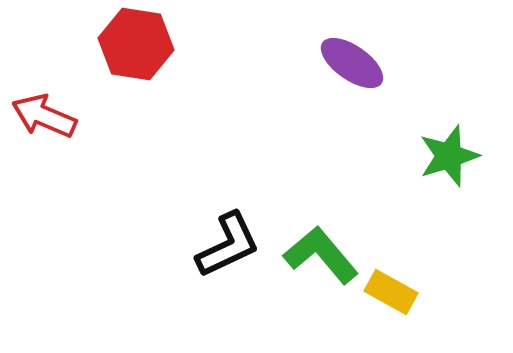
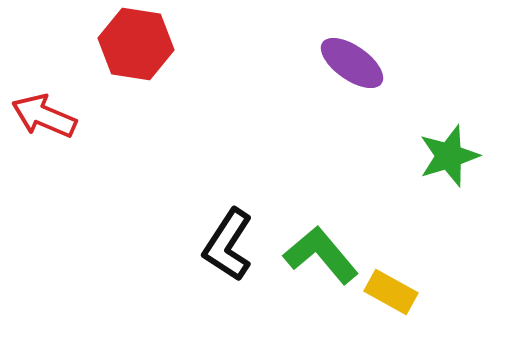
black L-shape: rotated 148 degrees clockwise
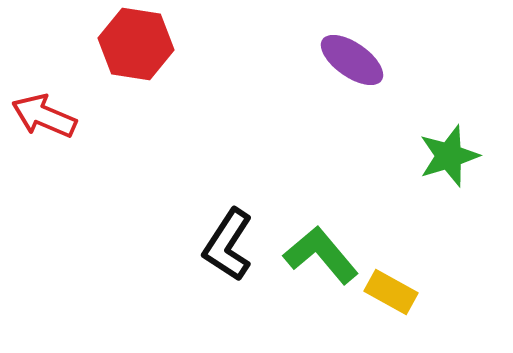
purple ellipse: moved 3 px up
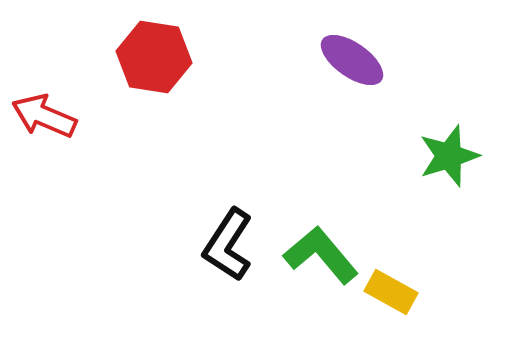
red hexagon: moved 18 px right, 13 px down
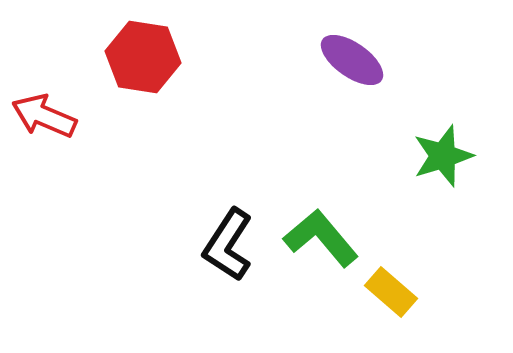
red hexagon: moved 11 px left
green star: moved 6 px left
green L-shape: moved 17 px up
yellow rectangle: rotated 12 degrees clockwise
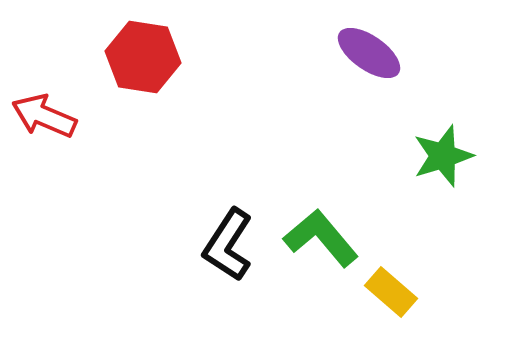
purple ellipse: moved 17 px right, 7 px up
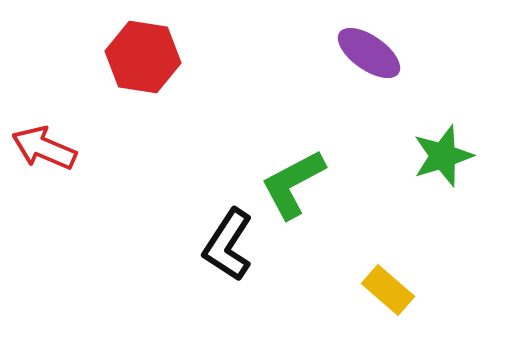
red arrow: moved 32 px down
green L-shape: moved 28 px left, 54 px up; rotated 78 degrees counterclockwise
yellow rectangle: moved 3 px left, 2 px up
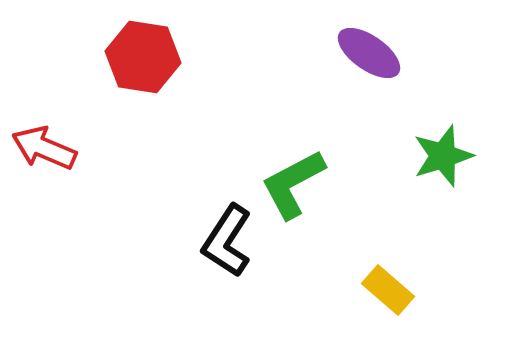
black L-shape: moved 1 px left, 4 px up
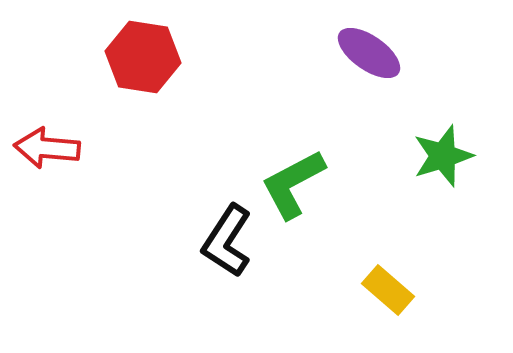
red arrow: moved 3 px right; rotated 18 degrees counterclockwise
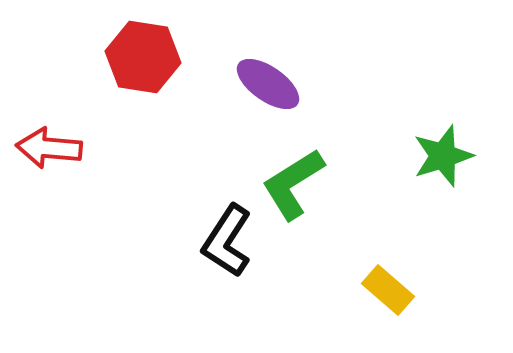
purple ellipse: moved 101 px left, 31 px down
red arrow: moved 2 px right
green L-shape: rotated 4 degrees counterclockwise
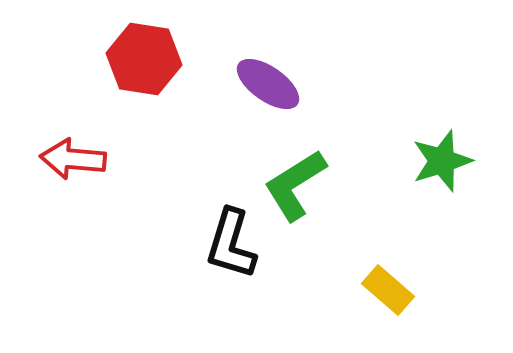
red hexagon: moved 1 px right, 2 px down
red arrow: moved 24 px right, 11 px down
green star: moved 1 px left, 5 px down
green L-shape: moved 2 px right, 1 px down
black L-shape: moved 4 px right, 3 px down; rotated 16 degrees counterclockwise
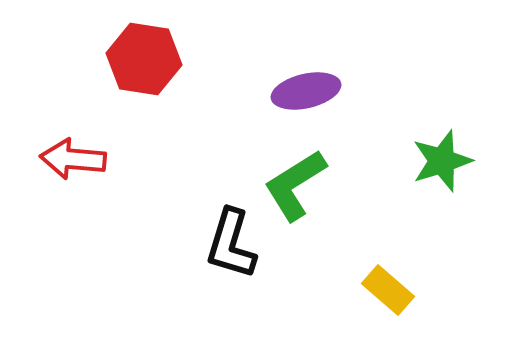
purple ellipse: moved 38 px right, 7 px down; rotated 48 degrees counterclockwise
